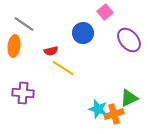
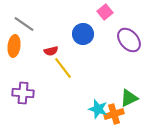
blue circle: moved 1 px down
yellow line: rotated 20 degrees clockwise
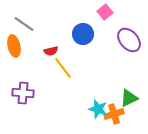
orange ellipse: rotated 20 degrees counterclockwise
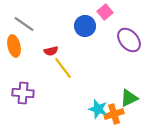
blue circle: moved 2 px right, 8 px up
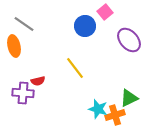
red semicircle: moved 13 px left, 30 px down
yellow line: moved 12 px right
orange cross: moved 1 px right, 1 px down
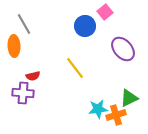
gray line: rotated 25 degrees clockwise
purple ellipse: moved 6 px left, 9 px down
orange ellipse: rotated 10 degrees clockwise
red semicircle: moved 5 px left, 5 px up
cyan star: rotated 24 degrees counterclockwise
orange cross: moved 1 px right
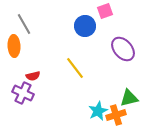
pink square: moved 1 px up; rotated 21 degrees clockwise
purple cross: rotated 20 degrees clockwise
green triangle: rotated 12 degrees clockwise
cyan star: moved 2 px down; rotated 18 degrees counterclockwise
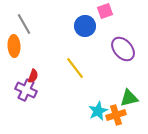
red semicircle: rotated 56 degrees counterclockwise
purple cross: moved 3 px right, 3 px up
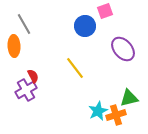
red semicircle: rotated 48 degrees counterclockwise
purple cross: rotated 35 degrees clockwise
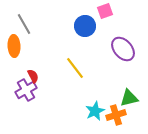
cyan star: moved 3 px left
